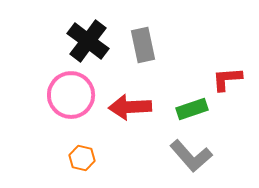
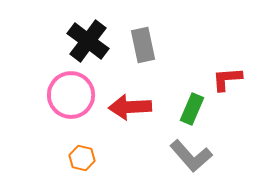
green rectangle: rotated 48 degrees counterclockwise
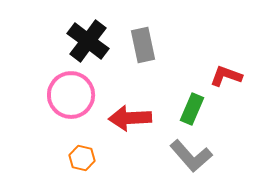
red L-shape: moved 1 px left, 3 px up; rotated 24 degrees clockwise
red arrow: moved 11 px down
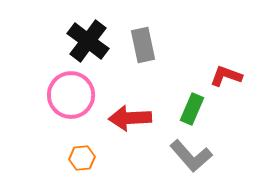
orange hexagon: rotated 20 degrees counterclockwise
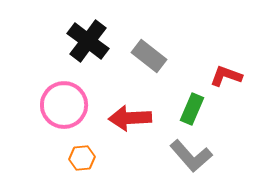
gray rectangle: moved 6 px right, 11 px down; rotated 40 degrees counterclockwise
pink circle: moved 7 px left, 10 px down
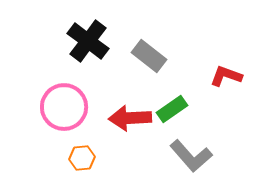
pink circle: moved 2 px down
green rectangle: moved 20 px left; rotated 32 degrees clockwise
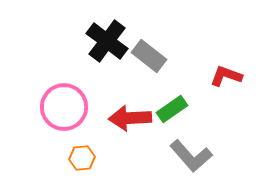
black cross: moved 19 px right
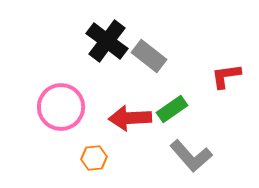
red L-shape: rotated 28 degrees counterclockwise
pink circle: moved 3 px left
orange hexagon: moved 12 px right
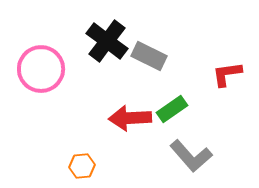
gray rectangle: rotated 12 degrees counterclockwise
red L-shape: moved 1 px right, 2 px up
pink circle: moved 20 px left, 38 px up
orange hexagon: moved 12 px left, 8 px down
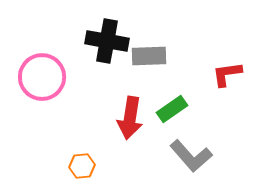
black cross: rotated 27 degrees counterclockwise
gray rectangle: rotated 28 degrees counterclockwise
pink circle: moved 1 px right, 8 px down
red arrow: rotated 78 degrees counterclockwise
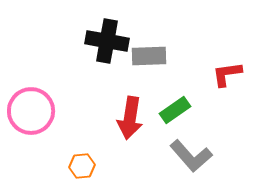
pink circle: moved 11 px left, 34 px down
green rectangle: moved 3 px right, 1 px down
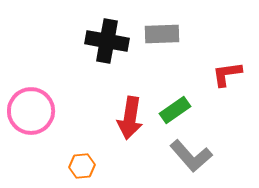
gray rectangle: moved 13 px right, 22 px up
